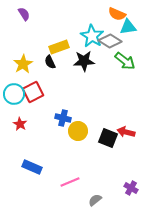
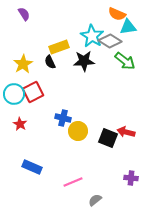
pink line: moved 3 px right
purple cross: moved 10 px up; rotated 24 degrees counterclockwise
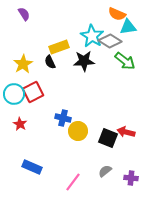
pink line: rotated 30 degrees counterclockwise
gray semicircle: moved 10 px right, 29 px up
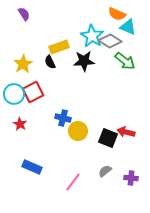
cyan triangle: rotated 30 degrees clockwise
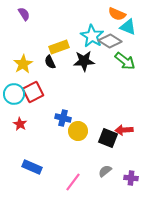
red arrow: moved 2 px left, 2 px up; rotated 18 degrees counterclockwise
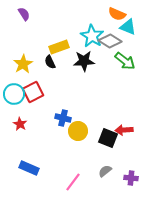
blue rectangle: moved 3 px left, 1 px down
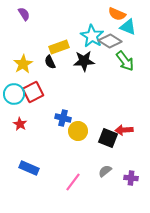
green arrow: rotated 15 degrees clockwise
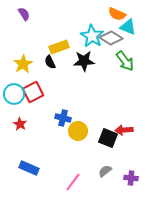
gray diamond: moved 1 px right, 3 px up
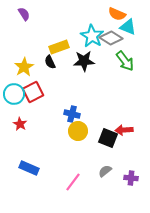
yellow star: moved 1 px right, 3 px down
blue cross: moved 9 px right, 4 px up
